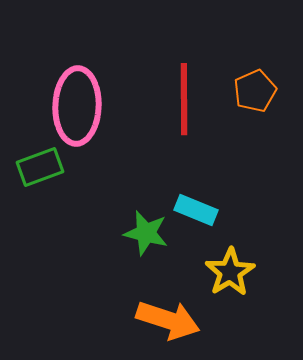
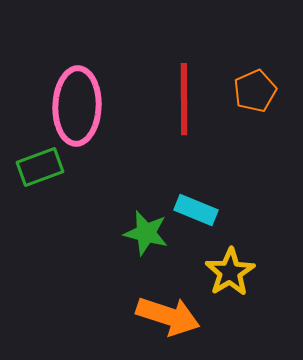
orange arrow: moved 4 px up
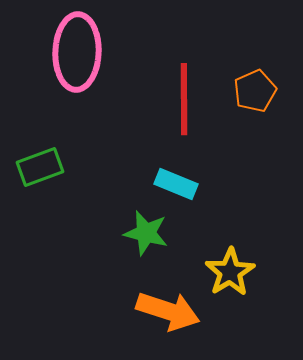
pink ellipse: moved 54 px up
cyan rectangle: moved 20 px left, 26 px up
orange arrow: moved 5 px up
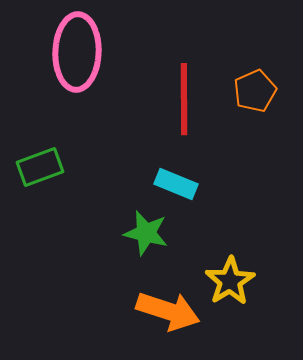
yellow star: moved 9 px down
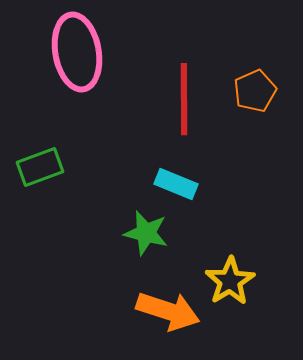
pink ellipse: rotated 12 degrees counterclockwise
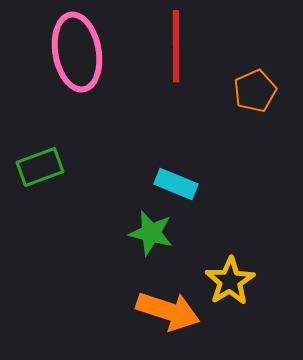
red line: moved 8 px left, 53 px up
green star: moved 5 px right
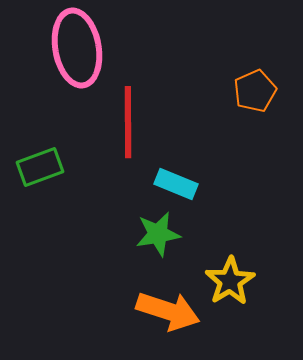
red line: moved 48 px left, 76 px down
pink ellipse: moved 4 px up
green star: moved 7 px right, 1 px down; rotated 24 degrees counterclockwise
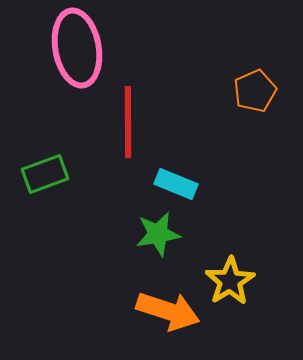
green rectangle: moved 5 px right, 7 px down
